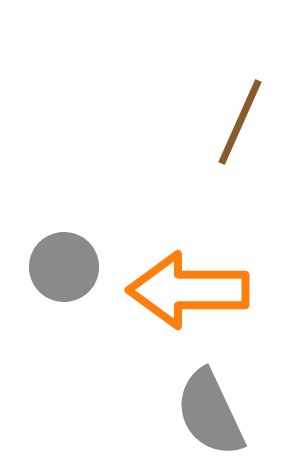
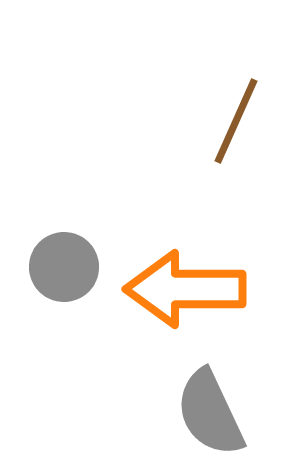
brown line: moved 4 px left, 1 px up
orange arrow: moved 3 px left, 1 px up
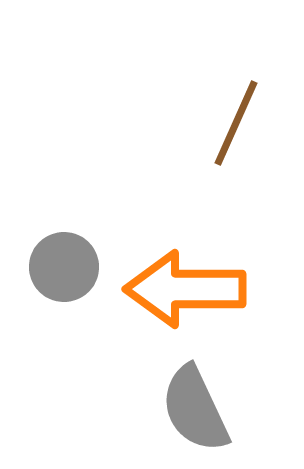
brown line: moved 2 px down
gray semicircle: moved 15 px left, 4 px up
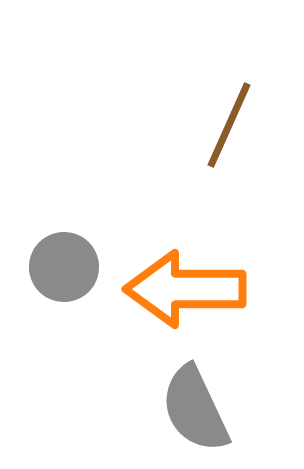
brown line: moved 7 px left, 2 px down
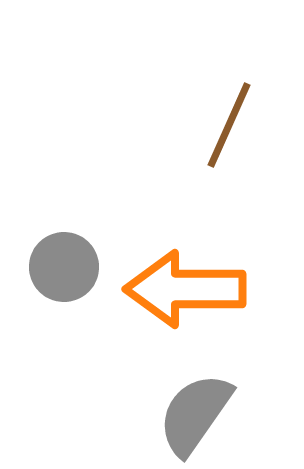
gray semicircle: moved 5 px down; rotated 60 degrees clockwise
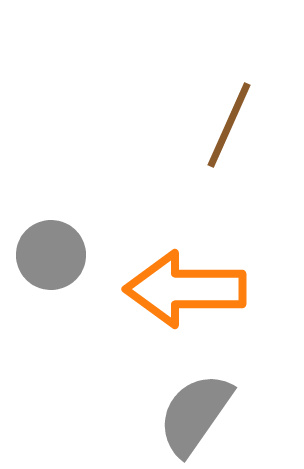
gray circle: moved 13 px left, 12 px up
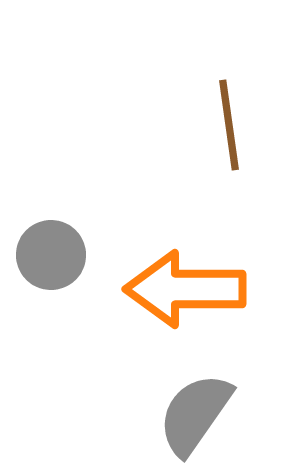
brown line: rotated 32 degrees counterclockwise
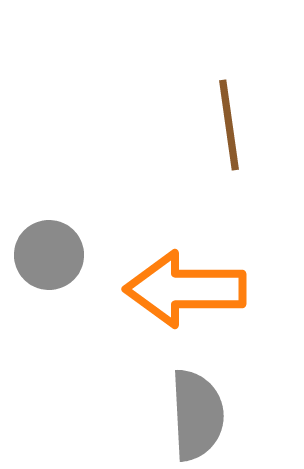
gray circle: moved 2 px left
gray semicircle: moved 2 px right, 1 px down; rotated 142 degrees clockwise
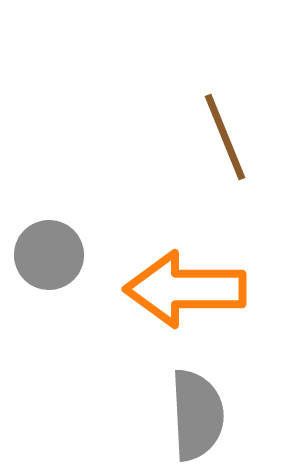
brown line: moved 4 px left, 12 px down; rotated 14 degrees counterclockwise
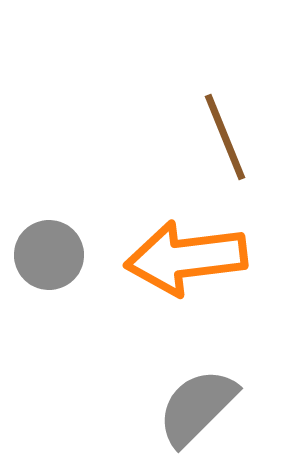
orange arrow: moved 1 px right, 31 px up; rotated 7 degrees counterclockwise
gray semicircle: moved 8 px up; rotated 132 degrees counterclockwise
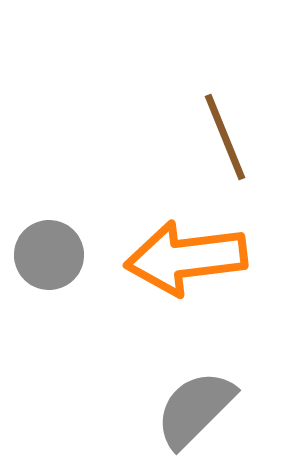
gray semicircle: moved 2 px left, 2 px down
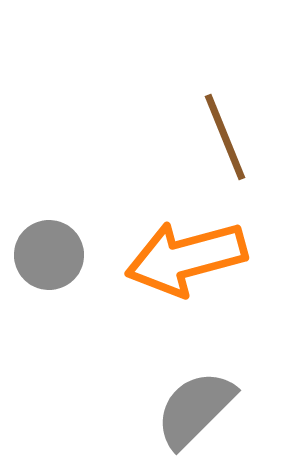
orange arrow: rotated 8 degrees counterclockwise
